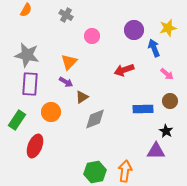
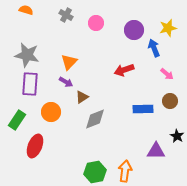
orange semicircle: rotated 104 degrees counterclockwise
pink circle: moved 4 px right, 13 px up
black star: moved 11 px right, 5 px down
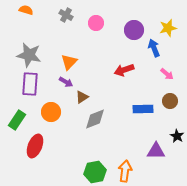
gray star: moved 2 px right
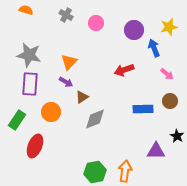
yellow star: moved 1 px right, 1 px up
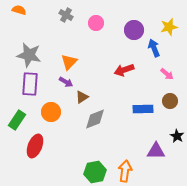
orange semicircle: moved 7 px left
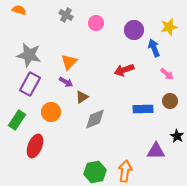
purple rectangle: rotated 25 degrees clockwise
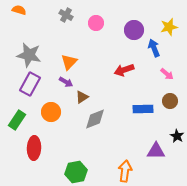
red ellipse: moved 1 px left, 2 px down; rotated 20 degrees counterclockwise
green hexagon: moved 19 px left
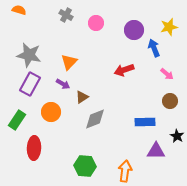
purple arrow: moved 3 px left, 2 px down
blue rectangle: moved 2 px right, 13 px down
green hexagon: moved 9 px right, 6 px up; rotated 15 degrees clockwise
